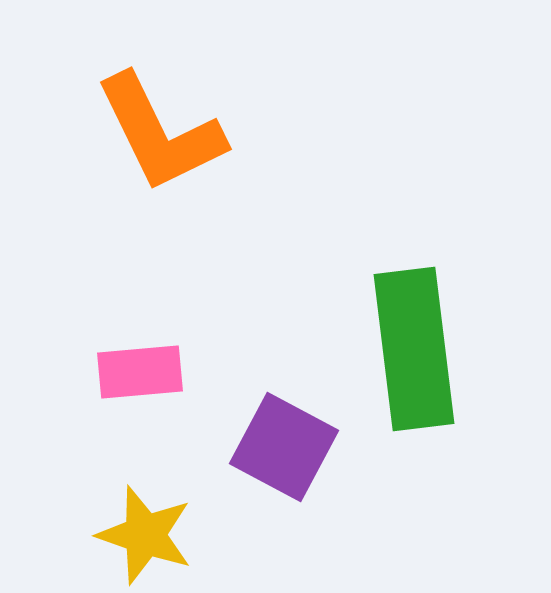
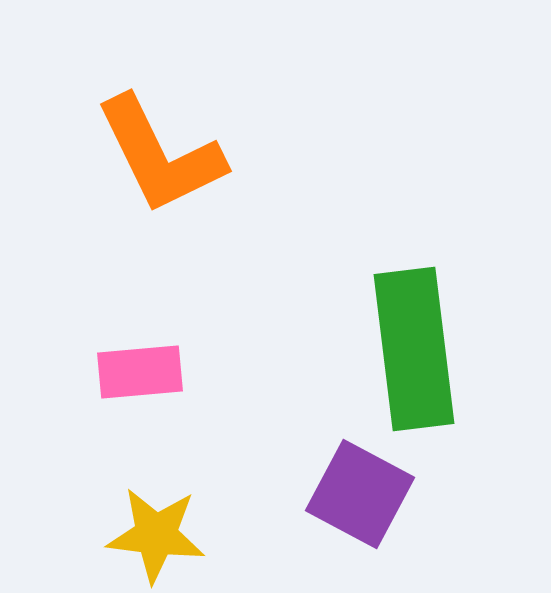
orange L-shape: moved 22 px down
purple square: moved 76 px right, 47 px down
yellow star: moved 11 px right; rotated 12 degrees counterclockwise
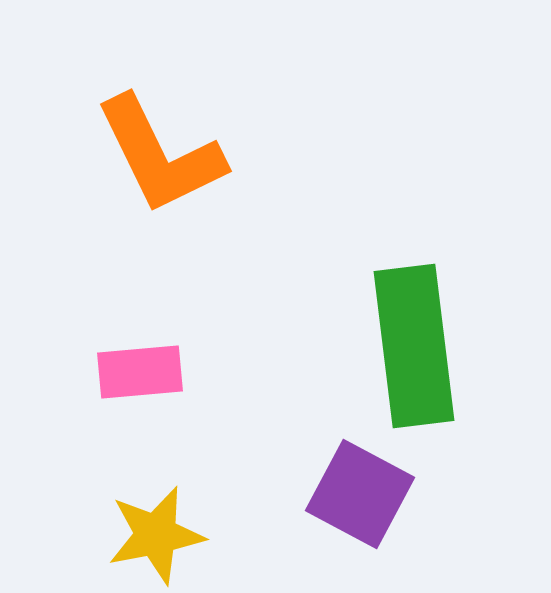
green rectangle: moved 3 px up
yellow star: rotated 18 degrees counterclockwise
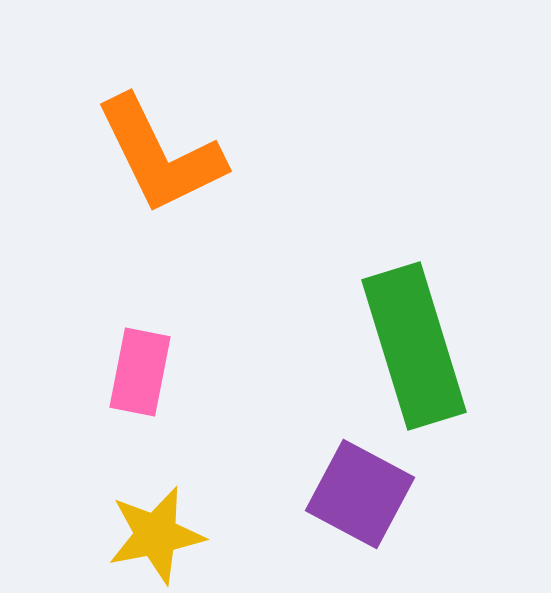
green rectangle: rotated 10 degrees counterclockwise
pink rectangle: rotated 74 degrees counterclockwise
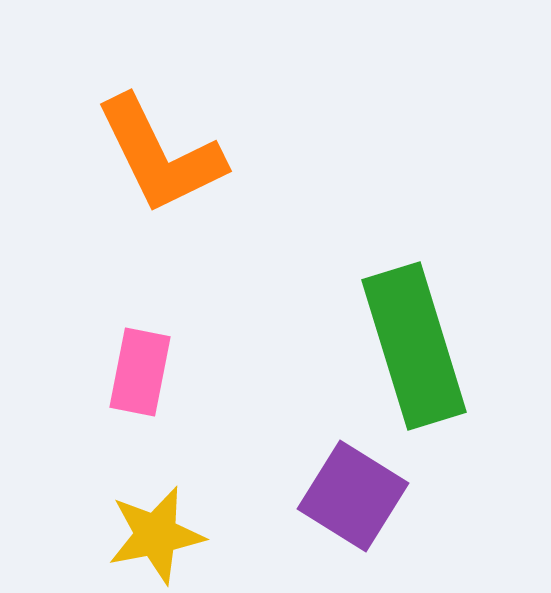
purple square: moved 7 px left, 2 px down; rotated 4 degrees clockwise
